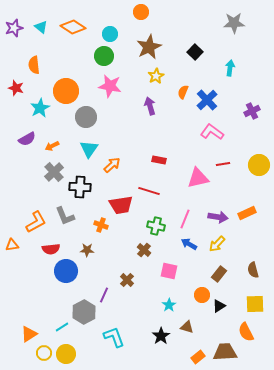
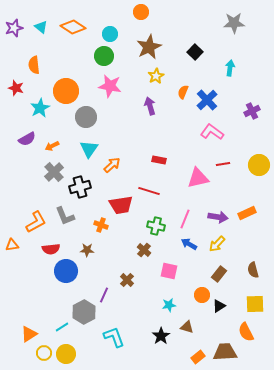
black cross at (80, 187): rotated 20 degrees counterclockwise
cyan star at (169, 305): rotated 24 degrees clockwise
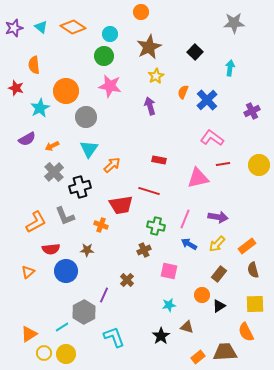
pink L-shape at (212, 132): moved 6 px down
orange rectangle at (247, 213): moved 33 px down; rotated 12 degrees counterclockwise
orange triangle at (12, 245): moved 16 px right, 27 px down; rotated 32 degrees counterclockwise
brown cross at (144, 250): rotated 24 degrees clockwise
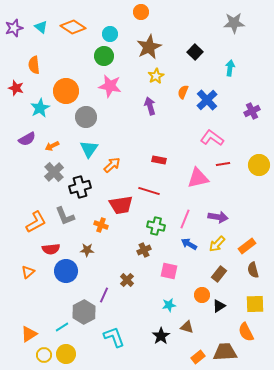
yellow circle at (44, 353): moved 2 px down
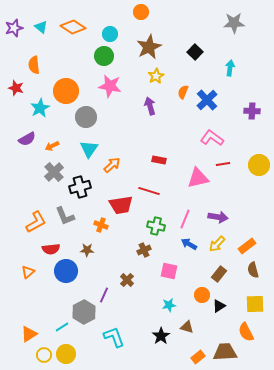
purple cross at (252, 111): rotated 28 degrees clockwise
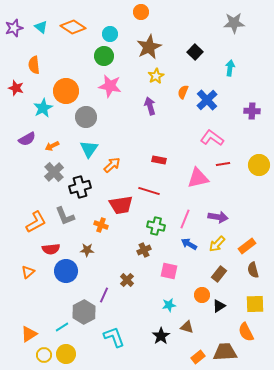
cyan star at (40, 108): moved 3 px right
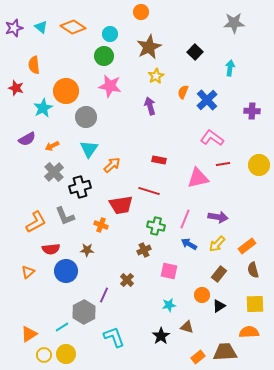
orange semicircle at (246, 332): moved 3 px right; rotated 114 degrees clockwise
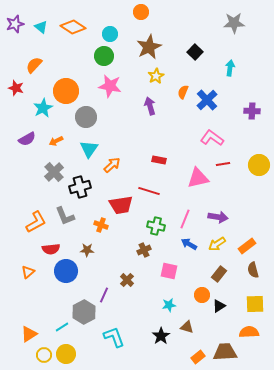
purple star at (14, 28): moved 1 px right, 4 px up
orange semicircle at (34, 65): rotated 48 degrees clockwise
orange arrow at (52, 146): moved 4 px right, 5 px up
yellow arrow at (217, 244): rotated 12 degrees clockwise
